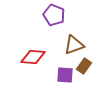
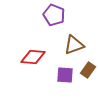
brown rectangle: moved 4 px right, 4 px down
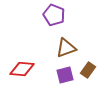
brown triangle: moved 8 px left, 3 px down
red diamond: moved 11 px left, 12 px down
purple square: rotated 18 degrees counterclockwise
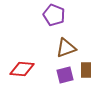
brown rectangle: moved 2 px left; rotated 35 degrees counterclockwise
